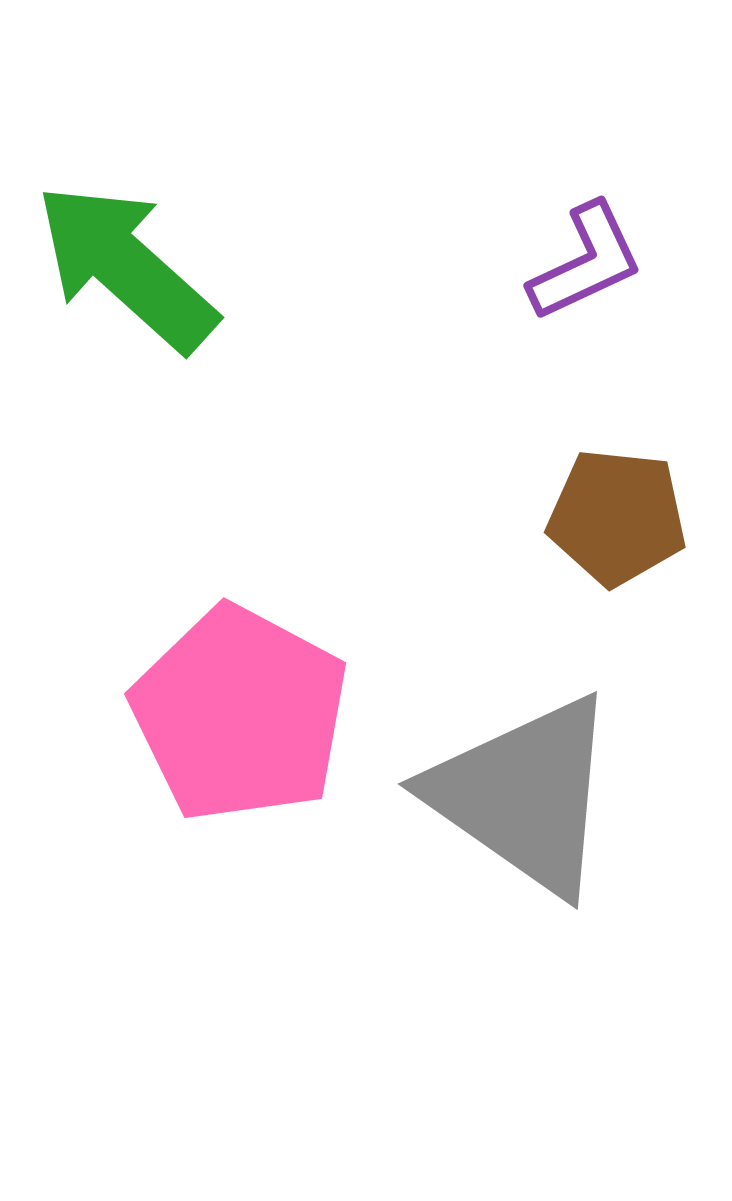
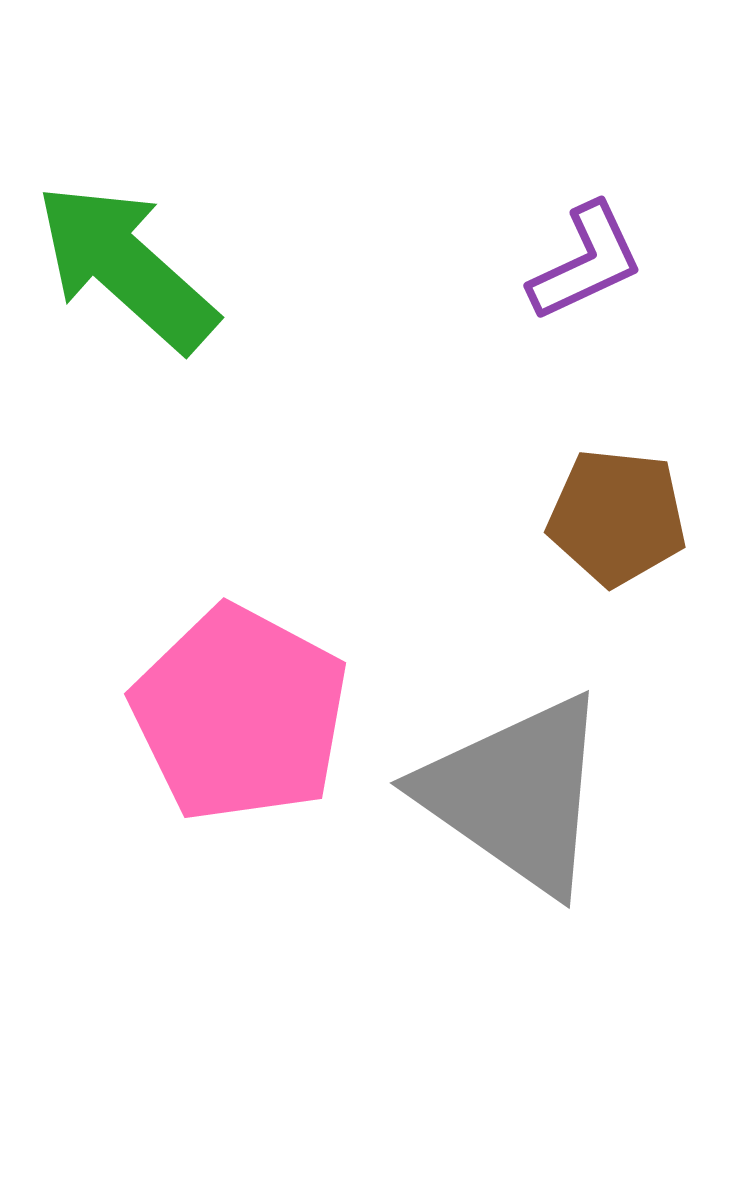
gray triangle: moved 8 px left, 1 px up
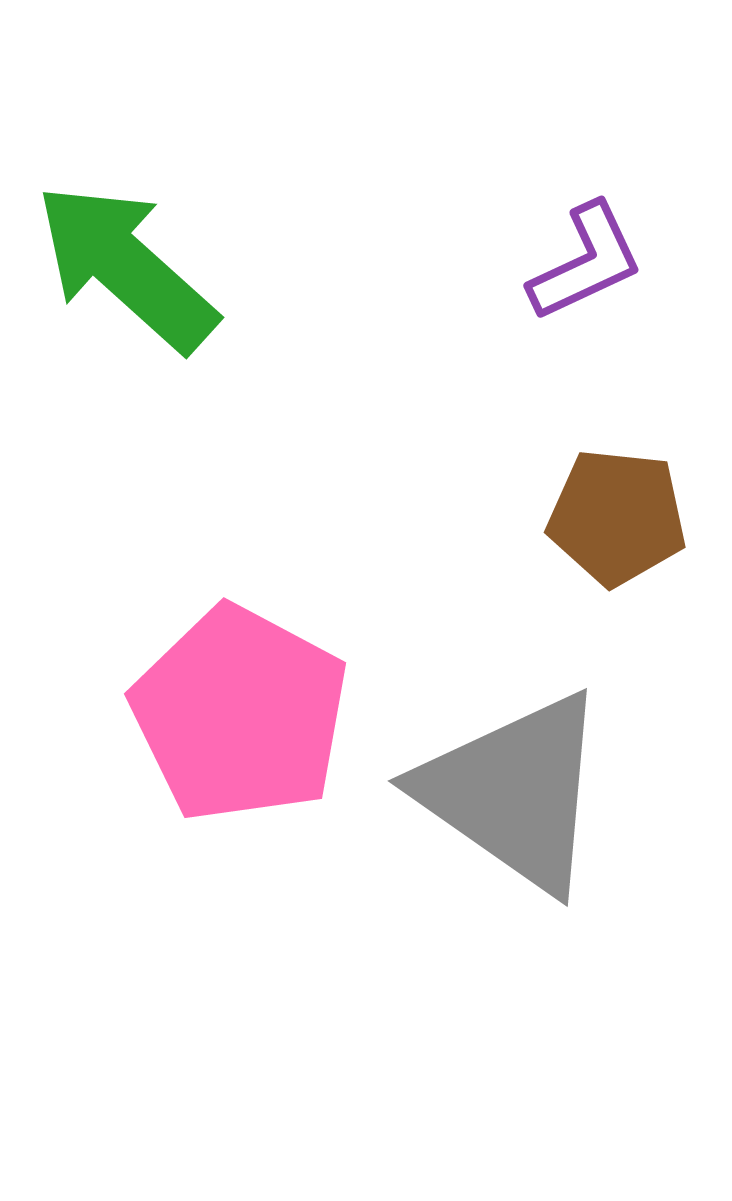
gray triangle: moved 2 px left, 2 px up
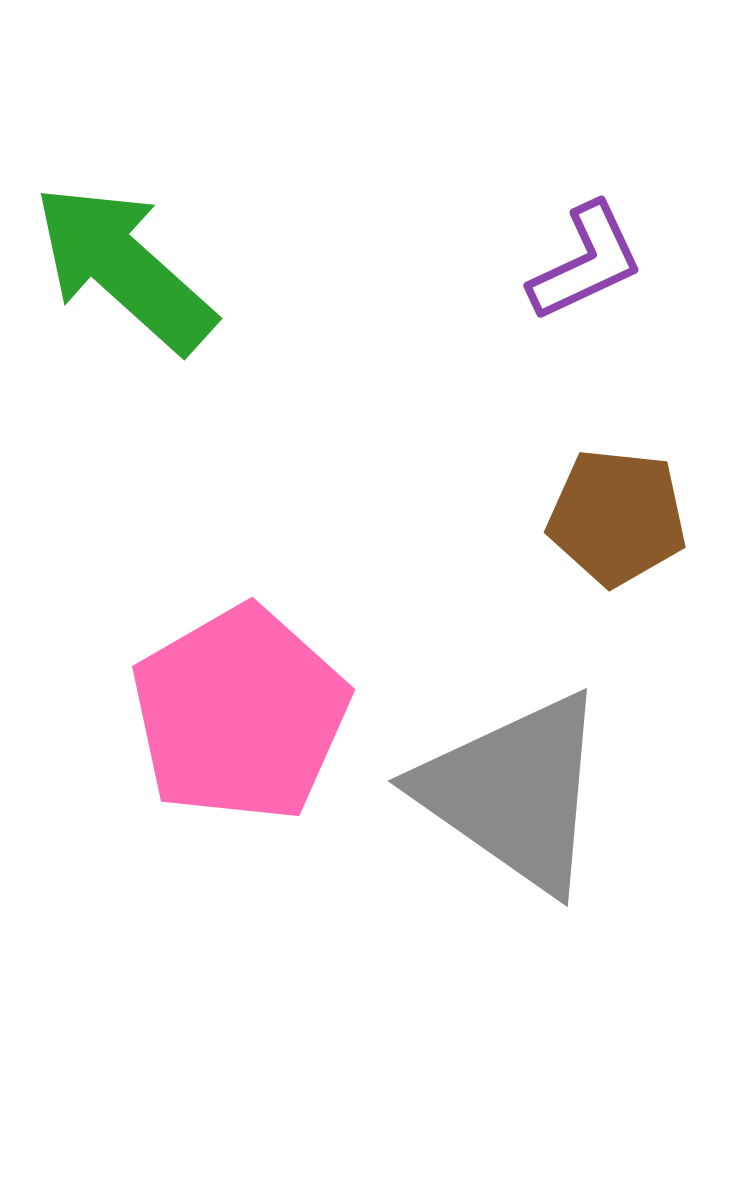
green arrow: moved 2 px left, 1 px down
pink pentagon: rotated 14 degrees clockwise
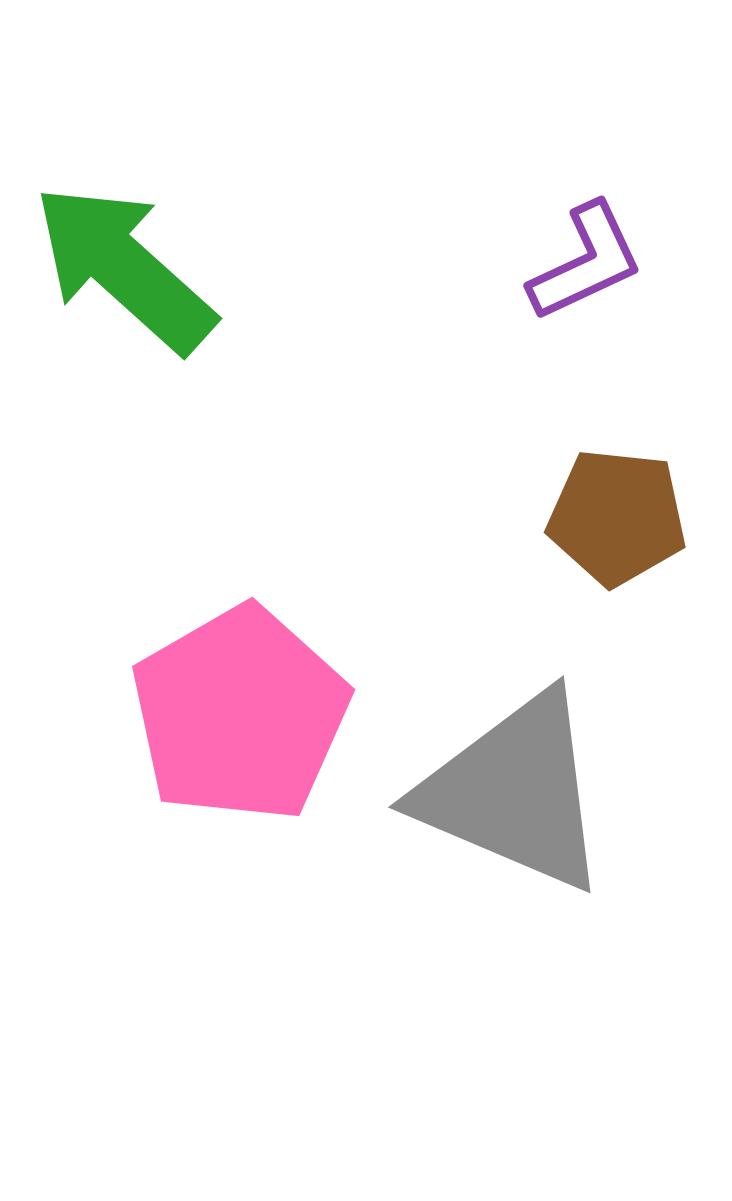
gray triangle: rotated 12 degrees counterclockwise
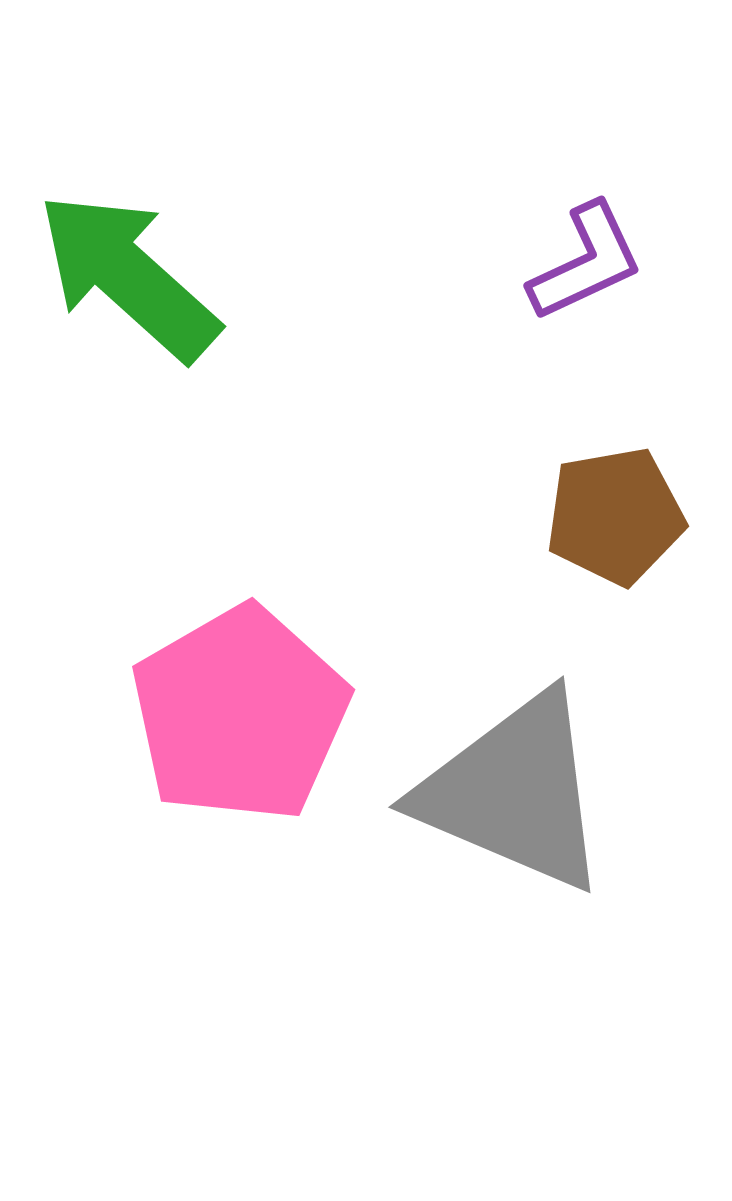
green arrow: moved 4 px right, 8 px down
brown pentagon: moved 2 px left, 1 px up; rotated 16 degrees counterclockwise
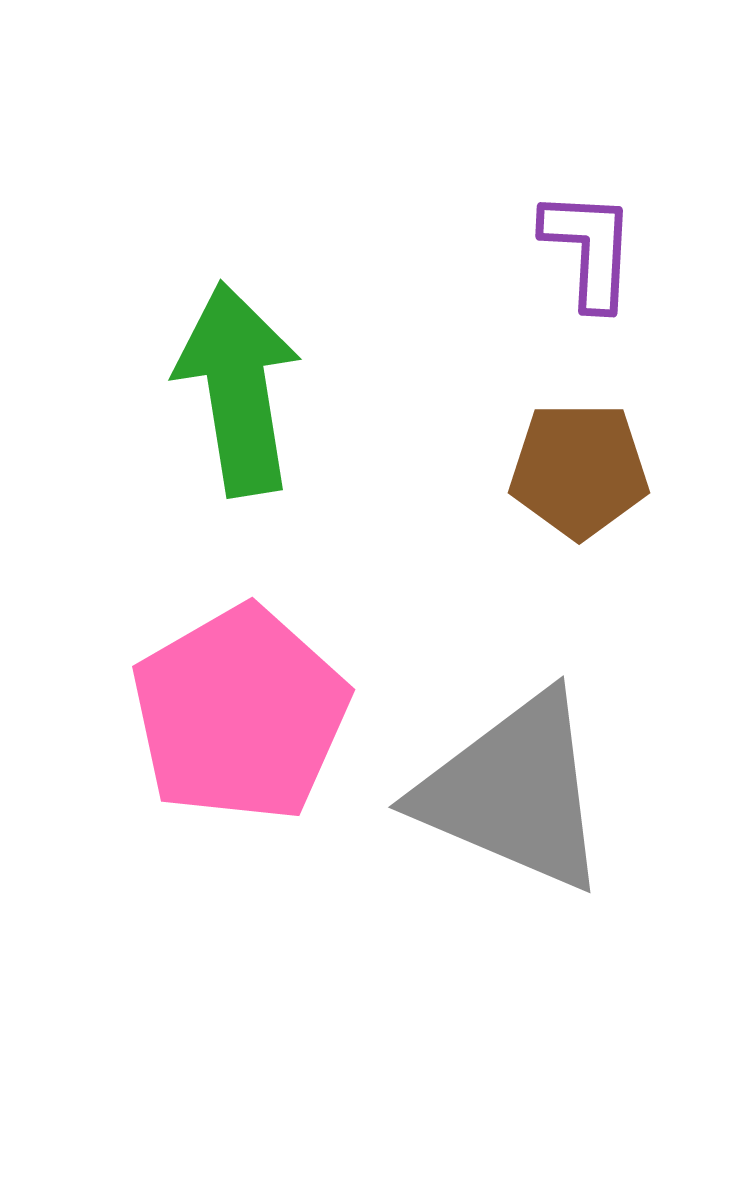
purple L-shape: moved 3 px right, 13 px up; rotated 62 degrees counterclockwise
green arrow: moved 110 px right, 113 px down; rotated 39 degrees clockwise
brown pentagon: moved 36 px left, 46 px up; rotated 10 degrees clockwise
